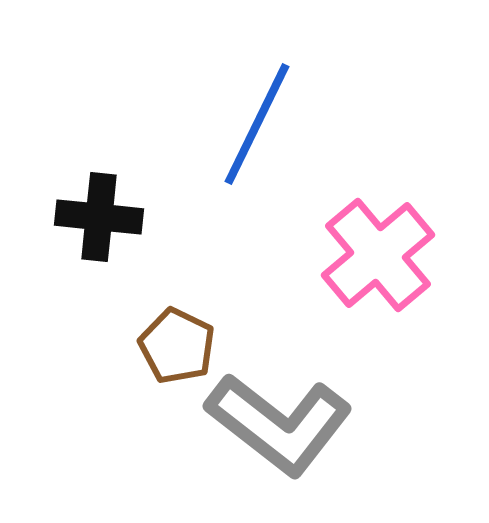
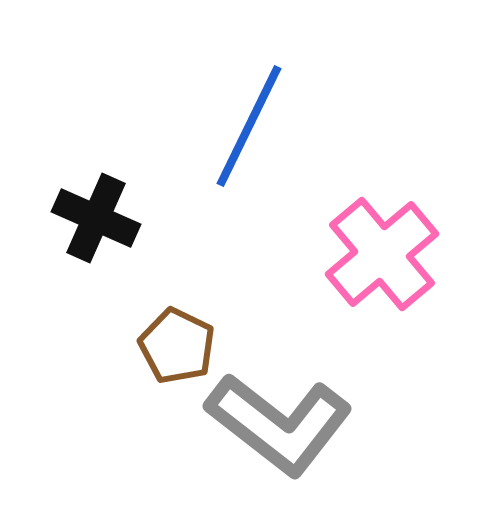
blue line: moved 8 px left, 2 px down
black cross: moved 3 px left, 1 px down; rotated 18 degrees clockwise
pink cross: moved 4 px right, 1 px up
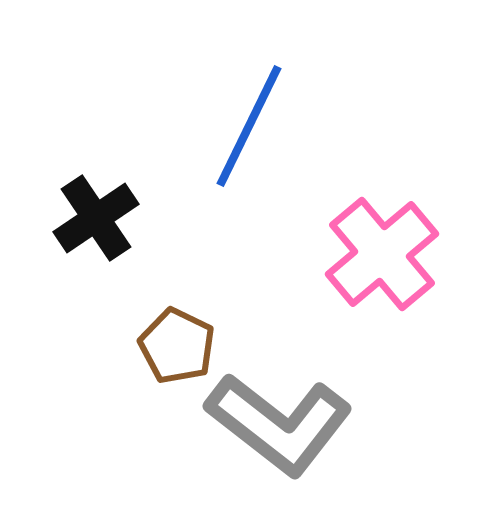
black cross: rotated 32 degrees clockwise
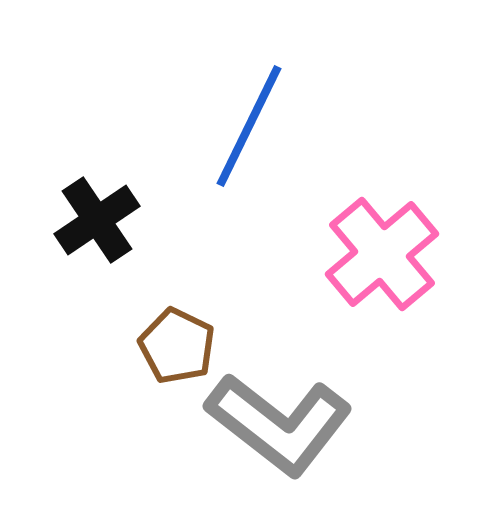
black cross: moved 1 px right, 2 px down
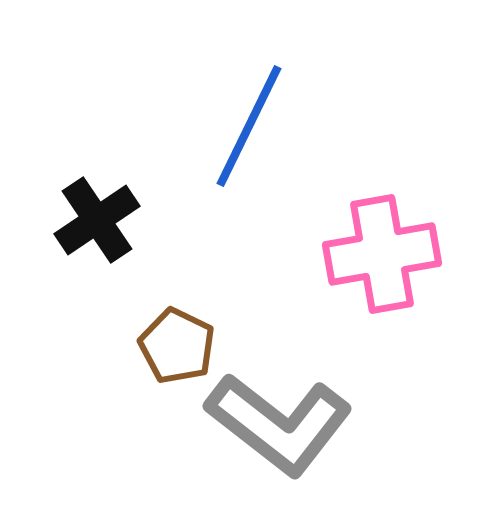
pink cross: rotated 30 degrees clockwise
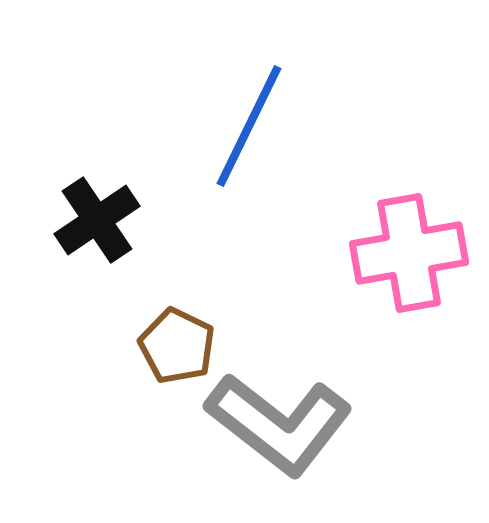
pink cross: moved 27 px right, 1 px up
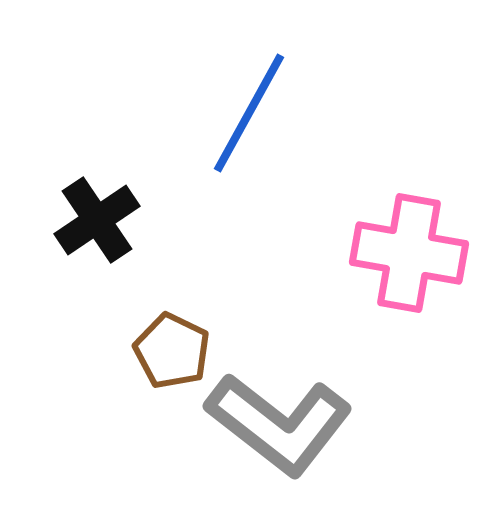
blue line: moved 13 px up; rotated 3 degrees clockwise
pink cross: rotated 20 degrees clockwise
brown pentagon: moved 5 px left, 5 px down
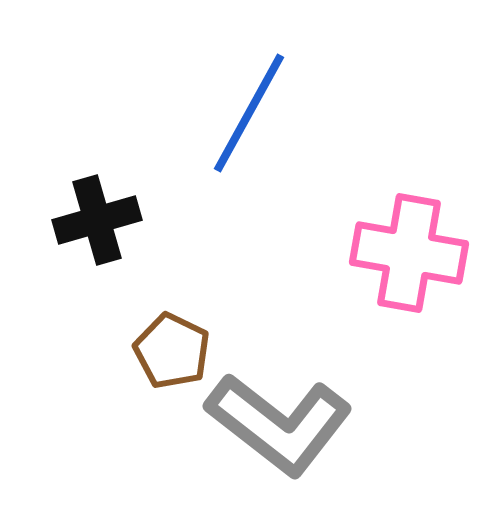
black cross: rotated 18 degrees clockwise
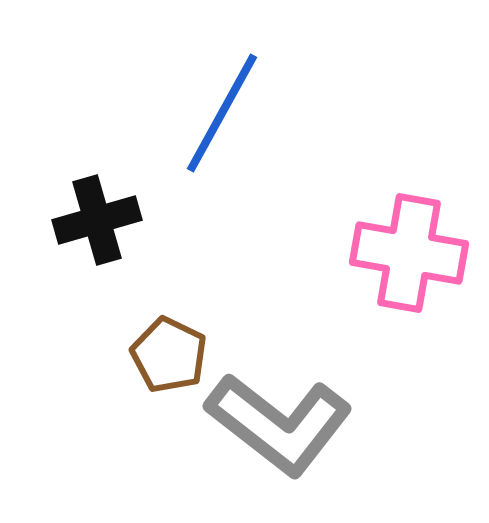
blue line: moved 27 px left
brown pentagon: moved 3 px left, 4 px down
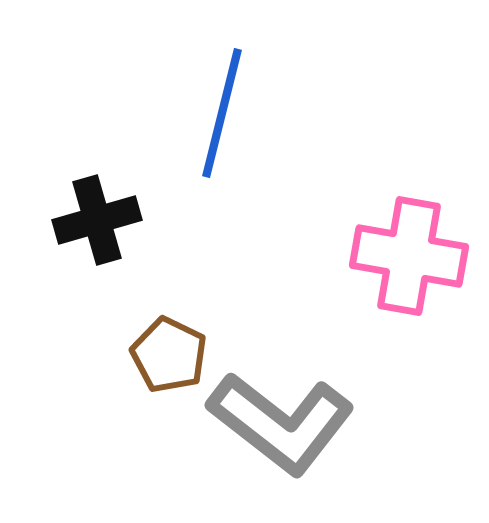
blue line: rotated 15 degrees counterclockwise
pink cross: moved 3 px down
gray L-shape: moved 2 px right, 1 px up
